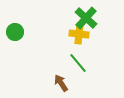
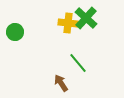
yellow cross: moved 11 px left, 11 px up
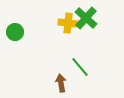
green line: moved 2 px right, 4 px down
brown arrow: rotated 24 degrees clockwise
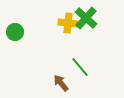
brown arrow: rotated 30 degrees counterclockwise
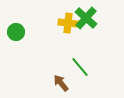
green circle: moved 1 px right
